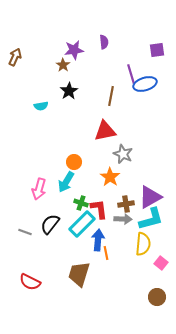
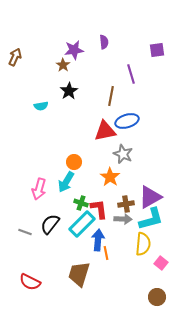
blue ellipse: moved 18 px left, 37 px down
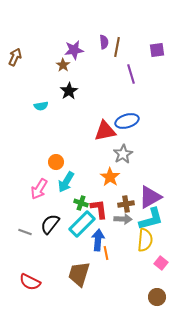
brown line: moved 6 px right, 49 px up
gray star: rotated 18 degrees clockwise
orange circle: moved 18 px left
pink arrow: rotated 15 degrees clockwise
yellow semicircle: moved 2 px right, 4 px up
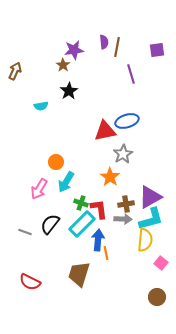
brown arrow: moved 14 px down
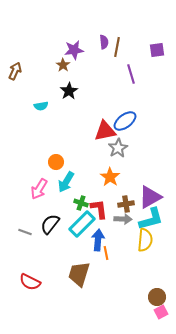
blue ellipse: moved 2 px left; rotated 20 degrees counterclockwise
gray star: moved 5 px left, 6 px up
pink square: moved 49 px down; rotated 24 degrees clockwise
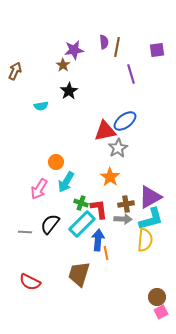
gray line: rotated 16 degrees counterclockwise
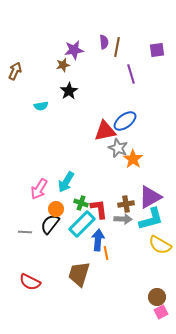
brown star: rotated 24 degrees clockwise
gray star: rotated 18 degrees counterclockwise
orange circle: moved 47 px down
orange star: moved 23 px right, 18 px up
yellow semicircle: moved 15 px right, 5 px down; rotated 115 degrees clockwise
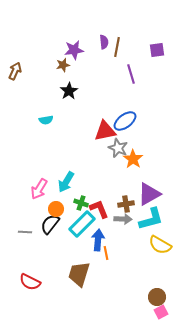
cyan semicircle: moved 5 px right, 14 px down
purple triangle: moved 1 px left, 3 px up
red L-shape: rotated 15 degrees counterclockwise
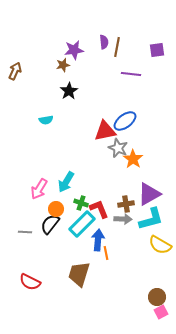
purple line: rotated 66 degrees counterclockwise
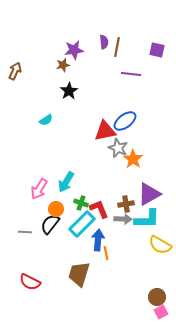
purple square: rotated 21 degrees clockwise
cyan semicircle: rotated 24 degrees counterclockwise
cyan L-shape: moved 4 px left; rotated 16 degrees clockwise
